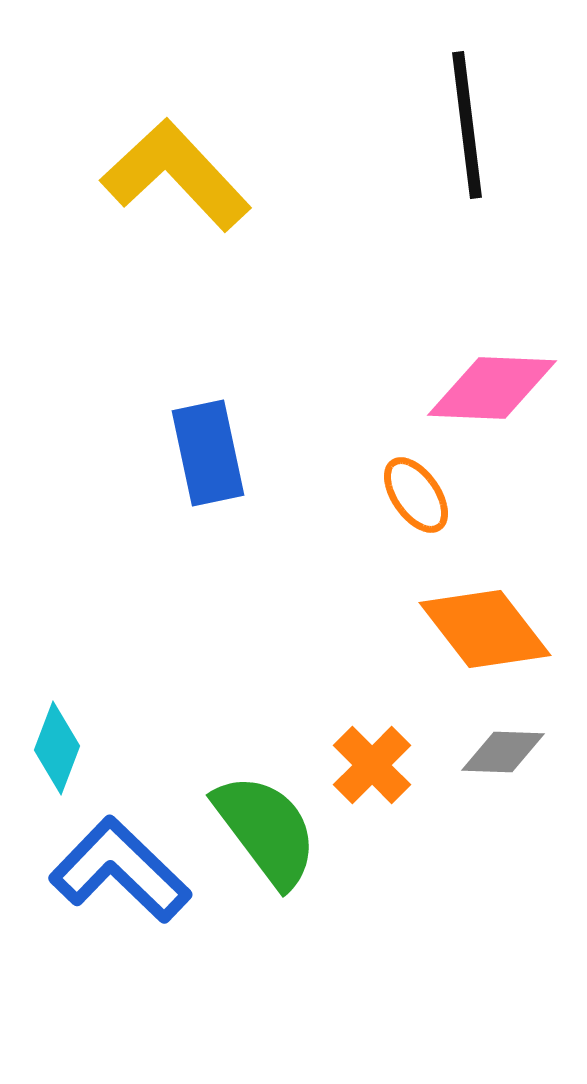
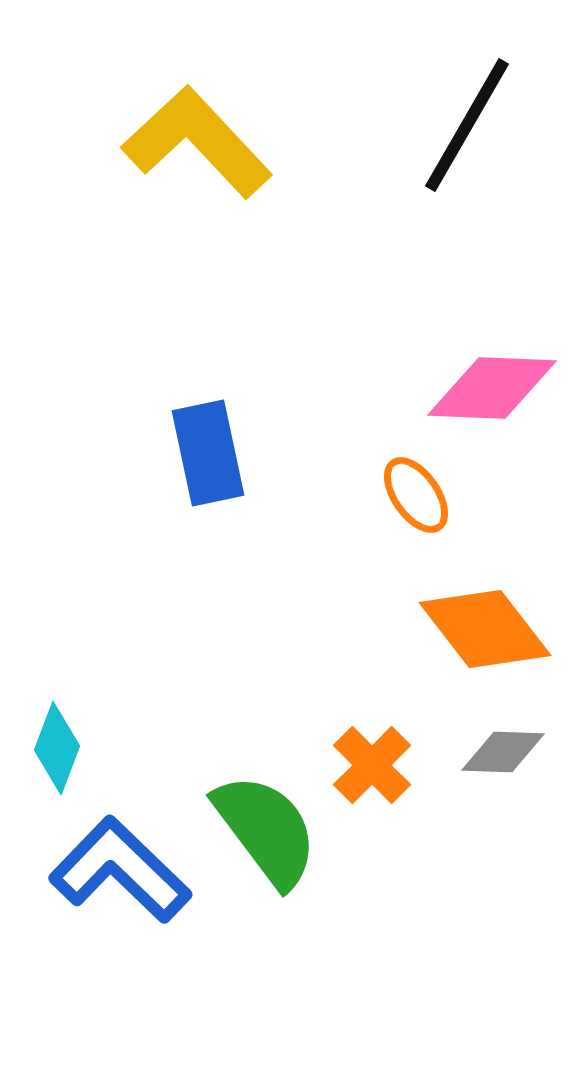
black line: rotated 37 degrees clockwise
yellow L-shape: moved 21 px right, 33 px up
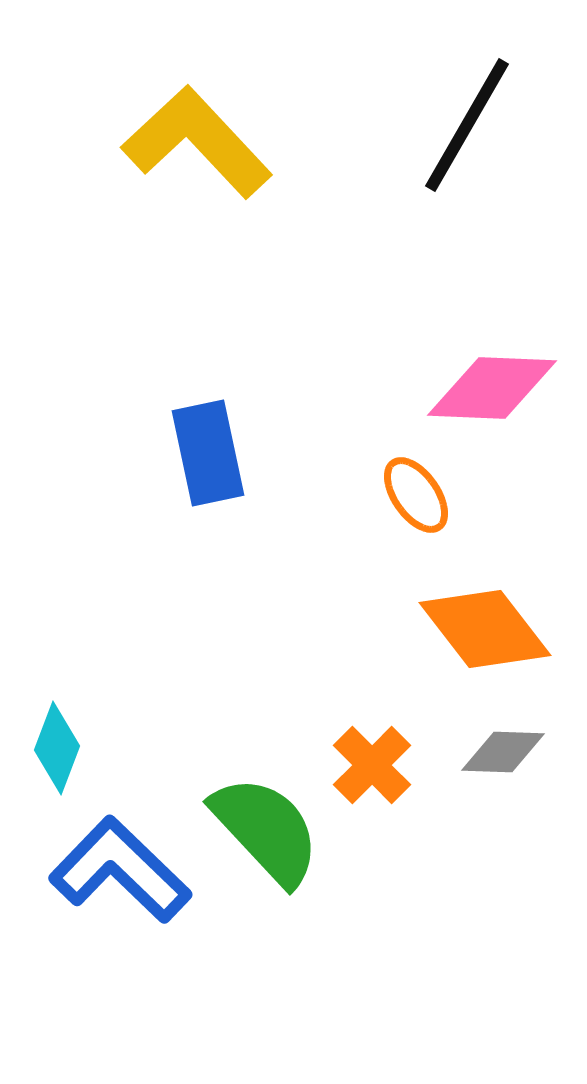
green semicircle: rotated 6 degrees counterclockwise
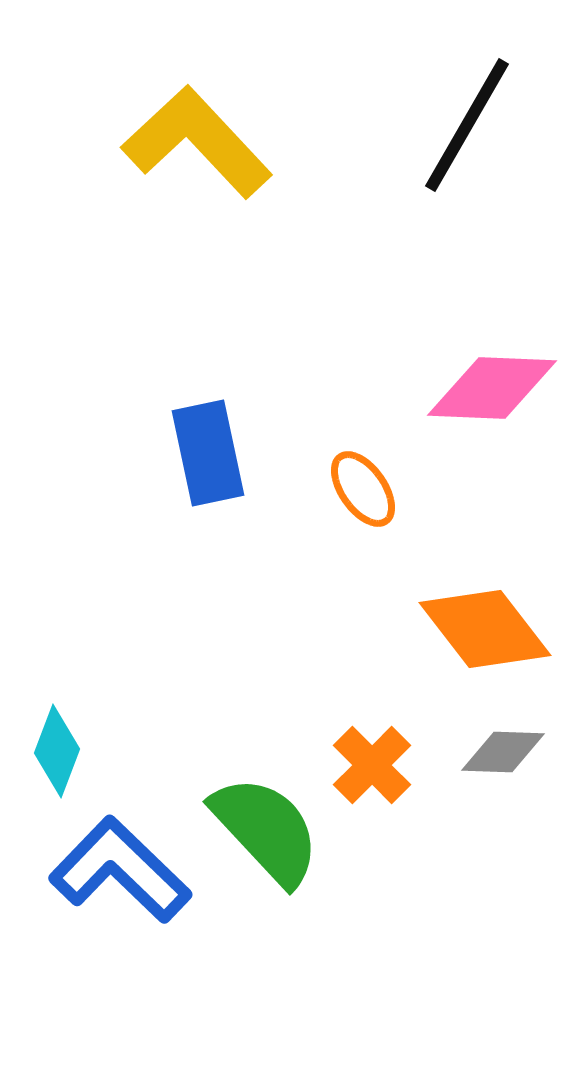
orange ellipse: moved 53 px left, 6 px up
cyan diamond: moved 3 px down
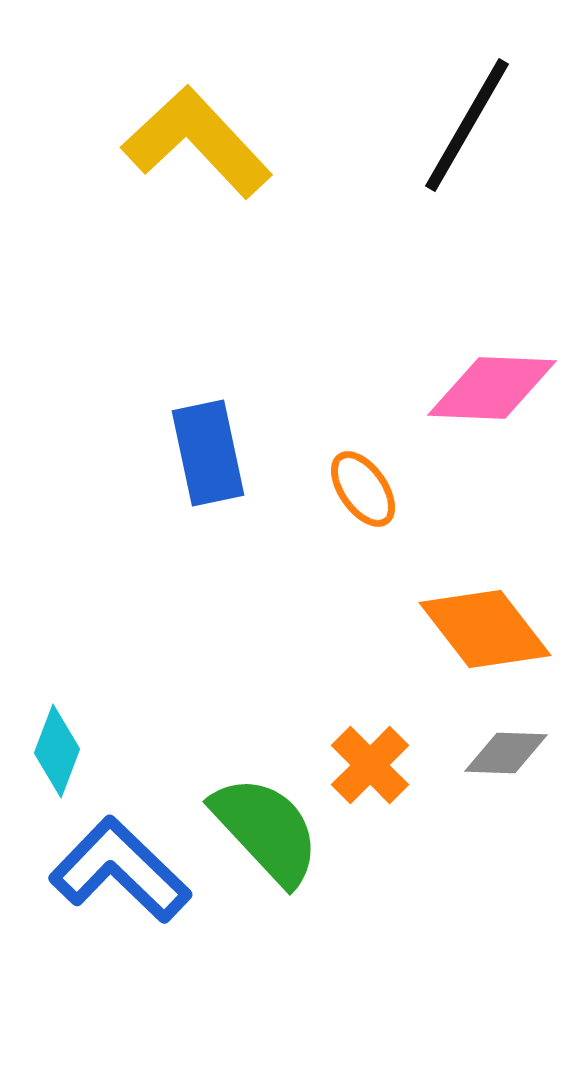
gray diamond: moved 3 px right, 1 px down
orange cross: moved 2 px left
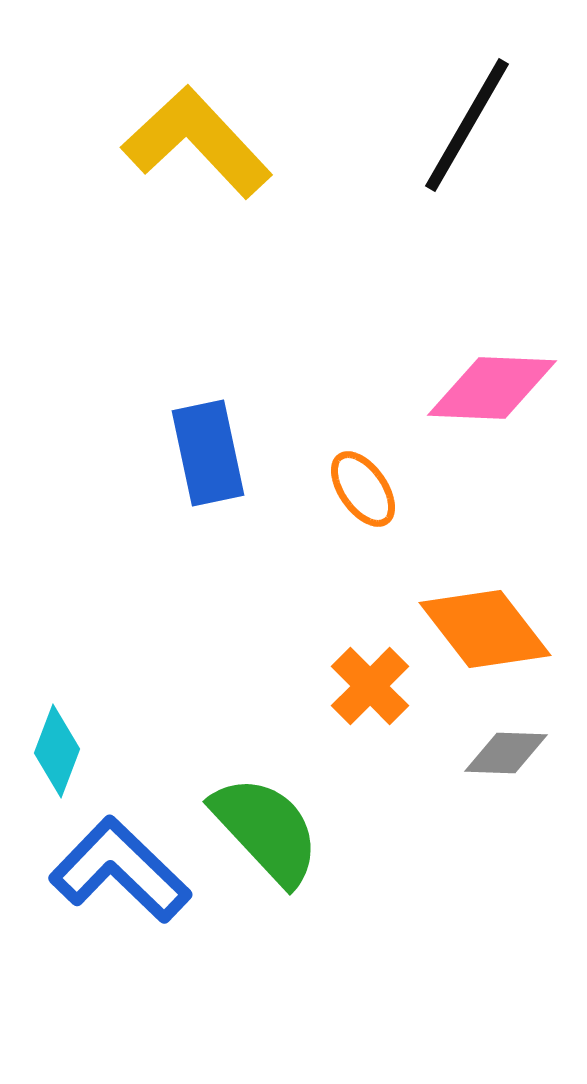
orange cross: moved 79 px up
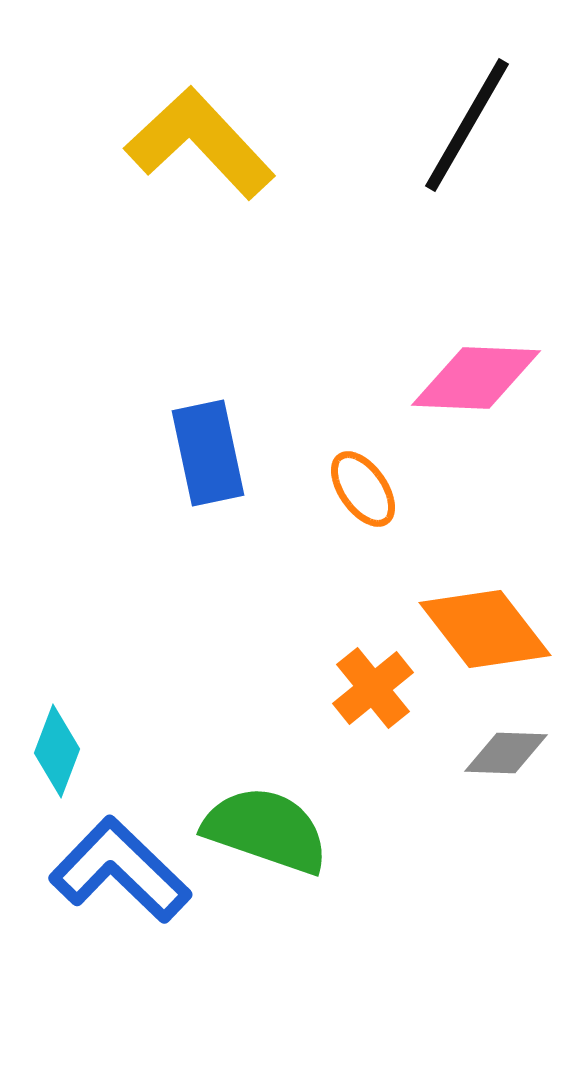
yellow L-shape: moved 3 px right, 1 px down
pink diamond: moved 16 px left, 10 px up
orange cross: moved 3 px right, 2 px down; rotated 6 degrees clockwise
green semicircle: rotated 28 degrees counterclockwise
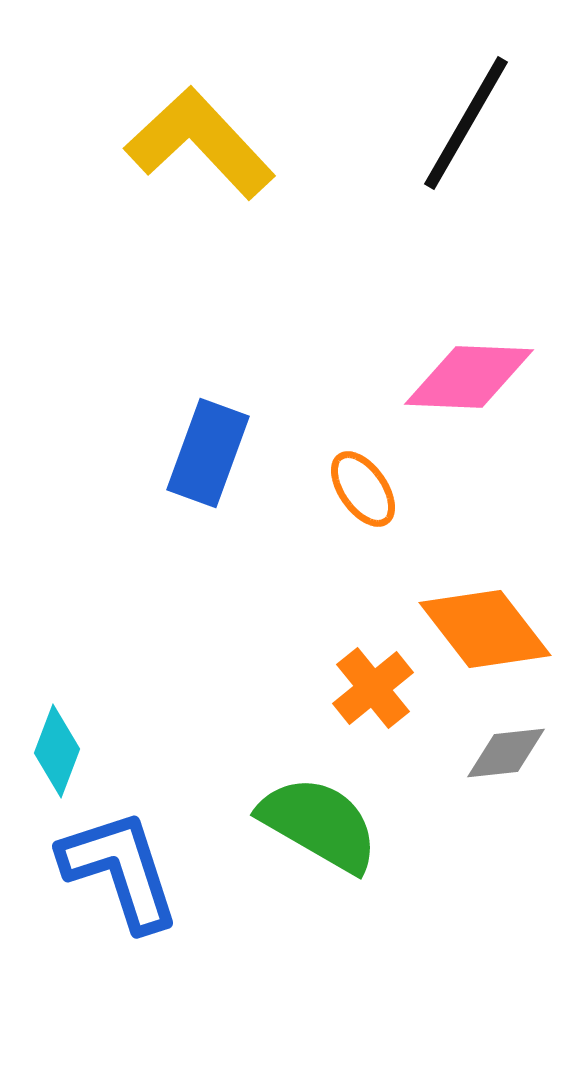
black line: moved 1 px left, 2 px up
pink diamond: moved 7 px left, 1 px up
blue rectangle: rotated 32 degrees clockwise
gray diamond: rotated 8 degrees counterclockwise
green semicircle: moved 53 px right, 6 px up; rotated 11 degrees clockwise
blue L-shape: rotated 28 degrees clockwise
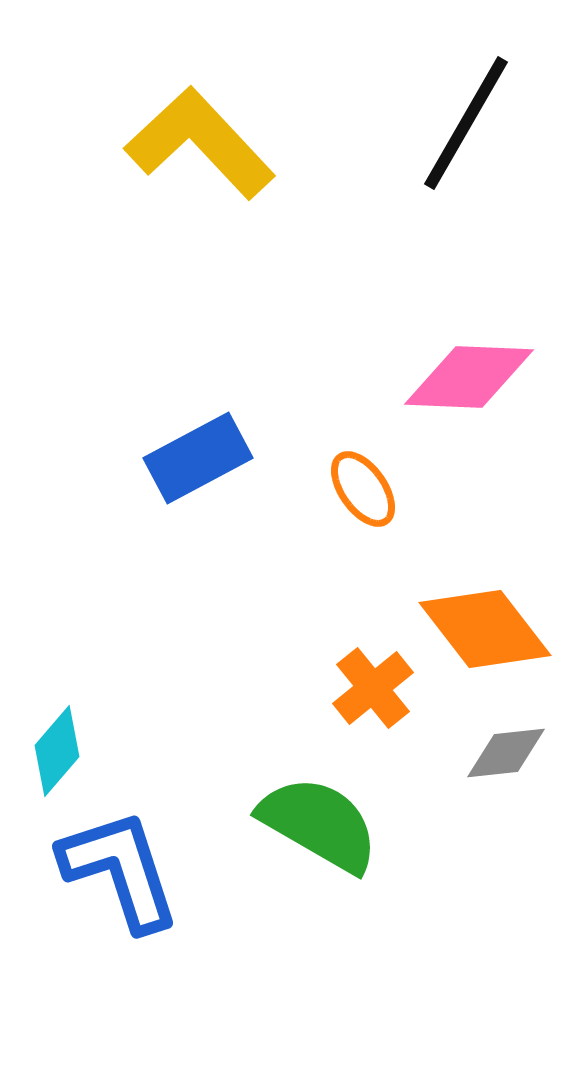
blue rectangle: moved 10 px left, 5 px down; rotated 42 degrees clockwise
cyan diamond: rotated 20 degrees clockwise
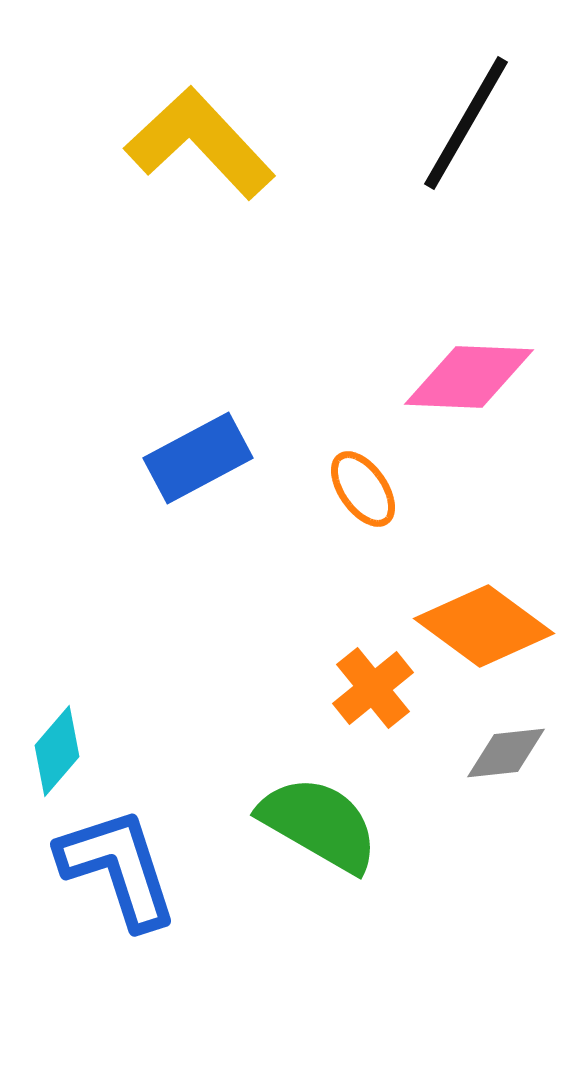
orange diamond: moved 1 px left, 3 px up; rotated 16 degrees counterclockwise
blue L-shape: moved 2 px left, 2 px up
